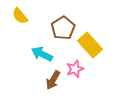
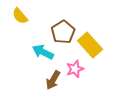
brown pentagon: moved 4 px down
cyan arrow: moved 1 px right, 2 px up
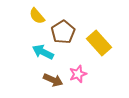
yellow semicircle: moved 17 px right
yellow rectangle: moved 9 px right, 2 px up
pink star: moved 3 px right, 5 px down
brown arrow: rotated 96 degrees counterclockwise
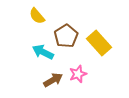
brown pentagon: moved 3 px right, 4 px down
brown arrow: rotated 54 degrees counterclockwise
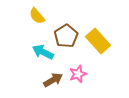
yellow rectangle: moved 1 px left, 2 px up
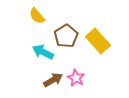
pink star: moved 2 px left, 4 px down; rotated 24 degrees counterclockwise
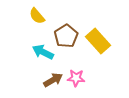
pink star: rotated 24 degrees counterclockwise
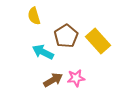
yellow semicircle: moved 3 px left; rotated 24 degrees clockwise
pink star: rotated 12 degrees counterclockwise
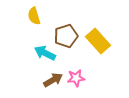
brown pentagon: rotated 15 degrees clockwise
cyan arrow: moved 2 px right, 1 px down
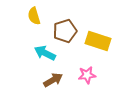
brown pentagon: moved 1 px left, 5 px up
yellow rectangle: rotated 30 degrees counterclockwise
pink star: moved 11 px right, 3 px up
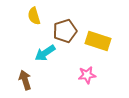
cyan arrow: rotated 60 degrees counterclockwise
brown arrow: moved 28 px left; rotated 78 degrees counterclockwise
